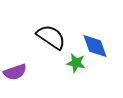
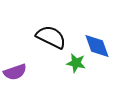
black semicircle: rotated 8 degrees counterclockwise
blue diamond: moved 2 px right
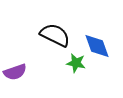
black semicircle: moved 4 px right, 2 px up
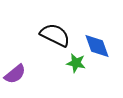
purple semicircle: moved 2 px down; rotated 20 degrees counterclockwise
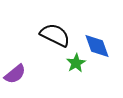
green star: rotated 30 degrees clockwise
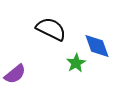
black semicircle: moved 4 px left, 6 px up
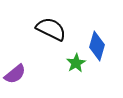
blue diamond: rotated 36 degrees clockwise
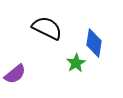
black semicircle: moved 4 px left, 1 px up
blue diamond: moved 3 px left, 3 px up; rotated 8 degrees counterclockwise
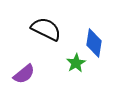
black semicircle: moved 1 px left, 1 px down
purple semicircle: moved 9 px right
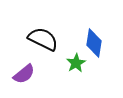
black semicircle: moved 3 px left, 10 px down
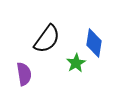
black semicircle: moved 4 px right; rotated 100 degrees clockwise
purple semicircle: rotated 60 degrees counterclockwise
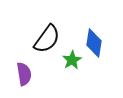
green star: moved 4 px left, 3 px up
